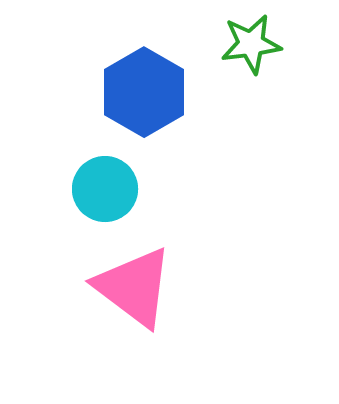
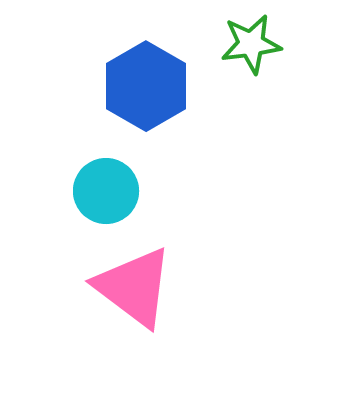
blue hexagon: moved 2 px right, 6 px up
cyan circle: moved 1 px right, 2 px down
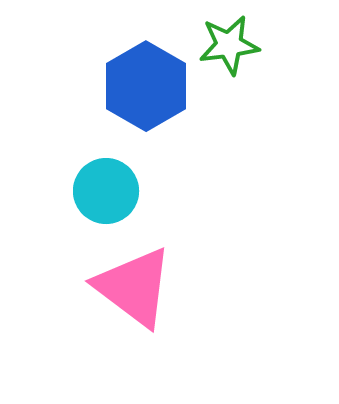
green star: moved 22 px left, 1 px down
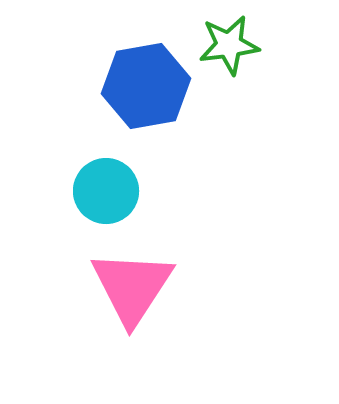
blue hexagon: rotated 20 degrees clockwise
pink triangle: moved 2 px left; rotated 26 degrees clockwise
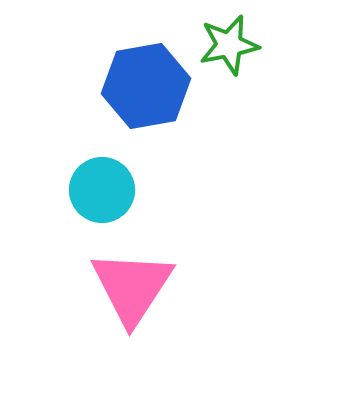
green star: rotated 4 degrees counterclockwise
cyan circle: moved 4 px left, 1 px up
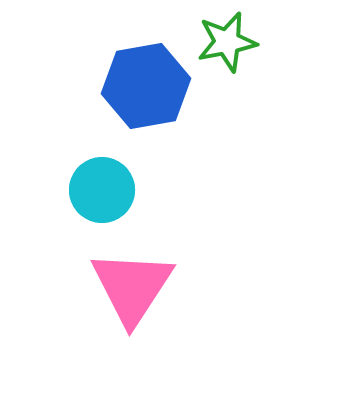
green star: moved 2 px left, 3 px up
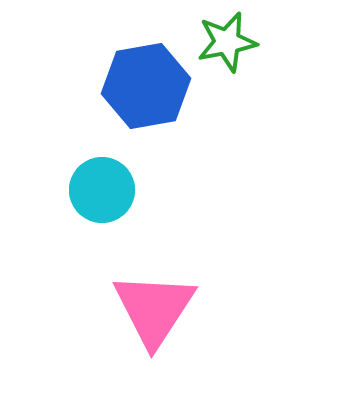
pink triangle: moved 22 px right, 22 px down
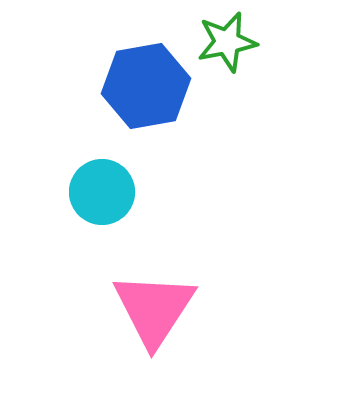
cyan circle: moved 2 px down
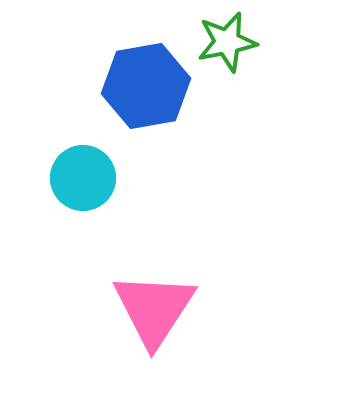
cyan circle: moved 19 px left, 14 px up
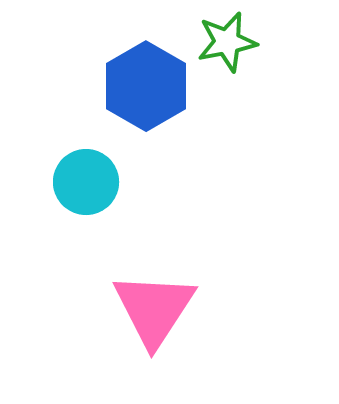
blue hexagon: rotated 20 degrees counterclockwise
cyan circle: moved 3 px right, 4 px down
